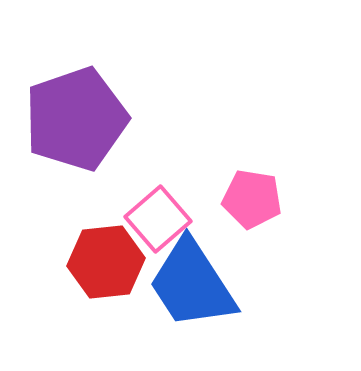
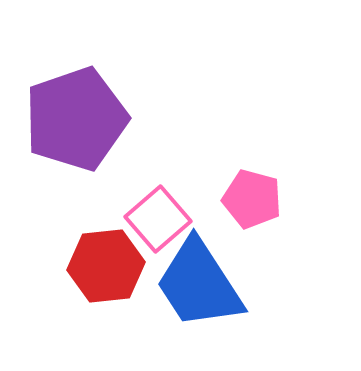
pink pentagon: rotated 6 degrees clockwise
red hexagon: moved 4 px down
blue trapezoid: moved 7 px right
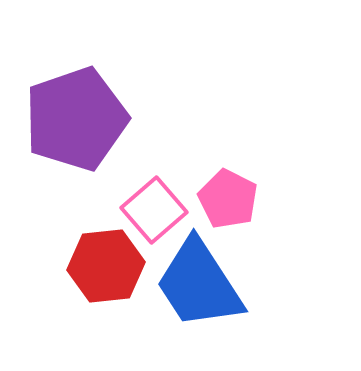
pink pentagon: moved 24 px left; rotated 12 degrees clockwise
pink square: moved 4 px left, 9 px up
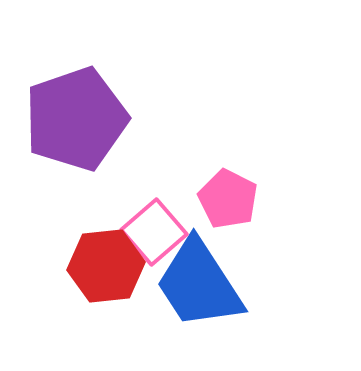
pink square: moved 22 px down
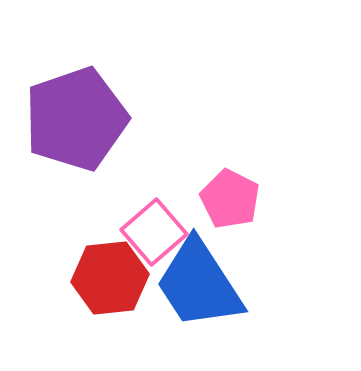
pink pentagon: moved 2 px right
red hexagon: moved 4 px right, 12 px down
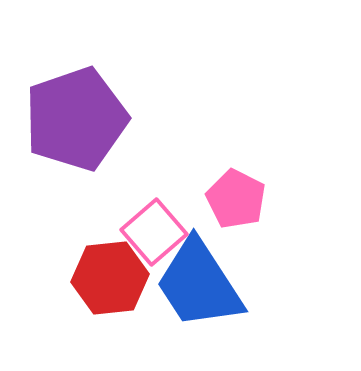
pink pentagon: moved 6 px right
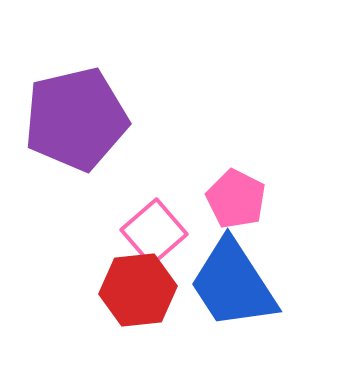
purple pentagon: rotated 6 degrees clockwise
red hexagon: moved 28 px right, 12 px down
blue trapezoid: moved 34 px right
